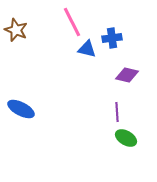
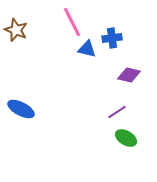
purple diamond: moved 2 px right
purple line: rotated 60 degrees clockwise
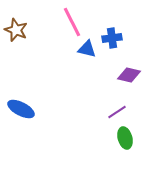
green ellipse: moved 1 px left; rotated 45 degrees clockwise
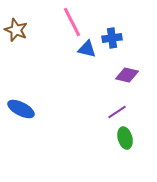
purple diamond: moved 2 px left
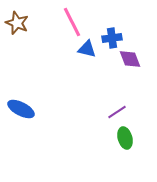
brown star: moved 1 px right, 7 px up
purple diamond: moved 3 px right, 16 px up; rotated 55 degrees clockwise
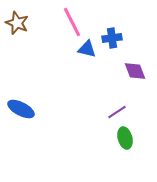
purple diamond: moved 5 px right, 12 px down
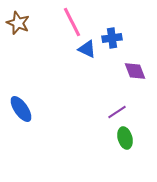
brown star: moved 1 px right
blue triangle: rotated 12 degrees clockwise
blue ellipse: rotated 28 degrees clockwise
